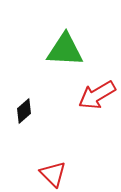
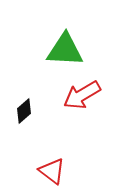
red arrow: moved 15 px left
red triangle: moved 1 px left, 3 px up; rotated 8 degrees counterclockwise
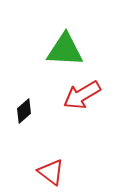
red triangle: moved 1 px left, 1 px down
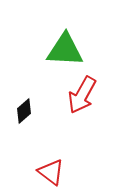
red arrow: rotated 30 degrees counterclockwise
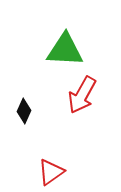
black diamond: rotated 25 degrees counterclockwise
red triangle: rotated 48 degrees clockwise
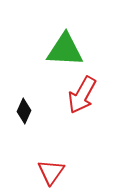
red triangle: rotated 20 degrees counterclockwise
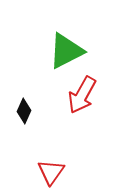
green triangle: moved 1 px right, 1 px down; rotated 30 degrees counterclockwise
